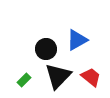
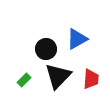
blue triangle: moved 1 px up
red trapezoid: moved 2 px down; rotated 55 degrees clockwise
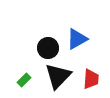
black circle: moved 2 px right, 1 px up
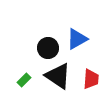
black triangle: rotated 40 degrees counterclockwise
